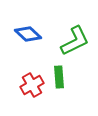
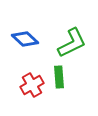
blue diamond: moved 3 px left, 5 px down
green L-shape: moved 3 px left, 2 px down
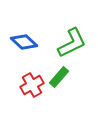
blue diamond: moved 1 px left, 3 px down
green rectangle: rotated 45 degrees clockwise
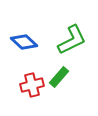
green L-shape: moved 3 px up
red cross: rotated 15 degrees clockwise
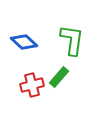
green L-shape: rotated 56 degrees counterclockwise
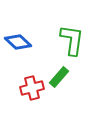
blue diamond: moved 6 px left
red cross: moved 3 px down
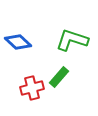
green L-shape: rotated 80 degrees counterclockwise
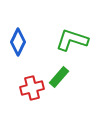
blue diamond: rotated 72 degrees clockwise
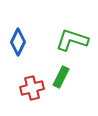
green rectangle: moved 2 px right; rotated 15 degrees counterclockwise
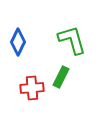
green L-shape: rotated 56 degrees clockwise
red cross: rotated 10 degrees clockwise
